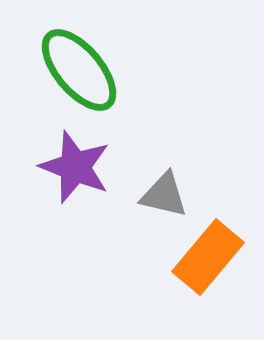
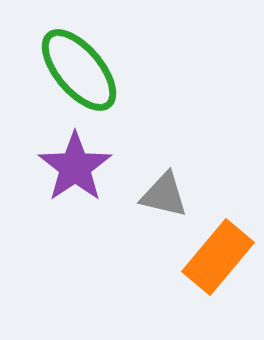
purple star: rotated 16 degrees clockwise
orange rectangle: moved 10 px right
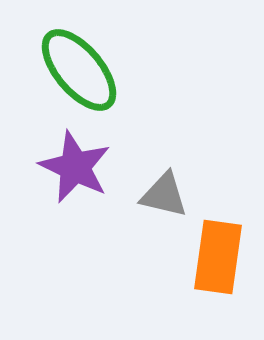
purple star: rotated 12 degrees counterclockwise
orange rectangle: rotated 32 degrees counterclockwise
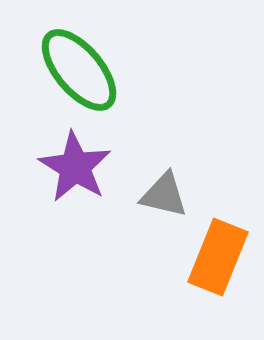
purple star: rotated 6 degrees clockwise
orange rectangle: rotated 14 degrees clockwise
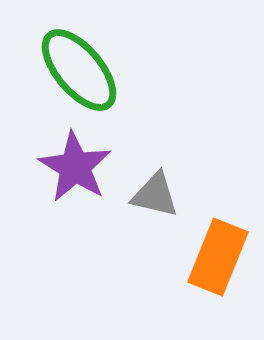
gray triangle: moved 9 px left
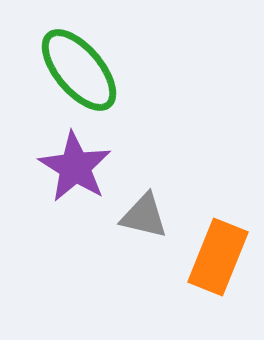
gray triangle: moved 11 px left, 21 px down
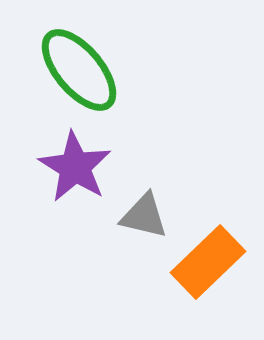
orange rectangle: moved 10 px left, 5 px down; rotated 24 degrees clockwise
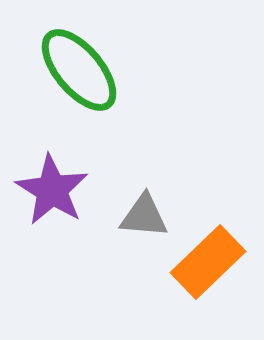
purple star: moved 23 px left, 23 px down
gray triangle: rotated 8 degrees counterclockwise
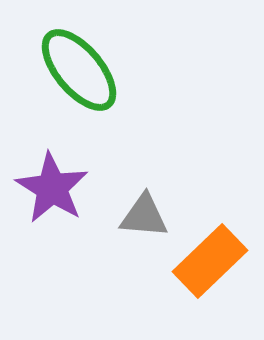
purple star: moved 2 px up
orange rectangle: moved 2 px right, 1 px up
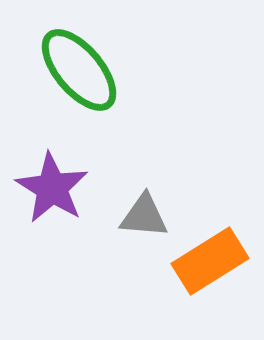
orange rectangle: rotated 12 degrees clockwise
